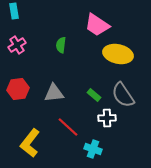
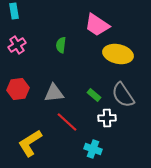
red line: moved 1 px left, 5 px up
yellow L-shape: rotated 20 degrees clockwise
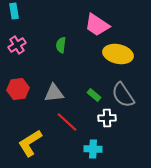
cyan cross: rotated 18 degrees counterclockwise
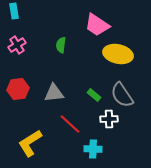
gray semicircle: moved 1 px left
white cross: moved 2 px right, 1 px down
red line: moved 3 px right, 2 px down
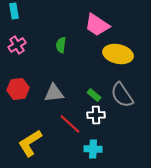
white cross: moved 13 px left, 4 px up
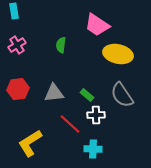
green rectangle: moved 7 px left
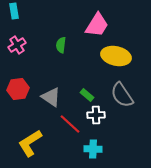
pink trapezoid: rotated 92 degrees counterclockwise
yellow ellipse: moved 2 px left, 2 px down
gray triangle: moved 3 px left, 4 px down; rotated 40 degrees clockwise
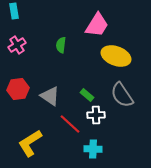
yellow ellipse: rotated 8 degrees clockwise
gray triangle: moved 1 px left, 1 px up
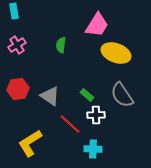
yellow ellipse: moved 3 px up
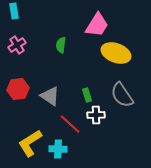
green rectangle: rotated 32 degrees clockwise
cyan cross: moved 35 px left
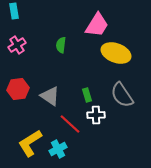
cyan cross: rotated 30 degrees counterclockwise
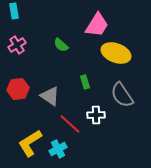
green semicircle: rotated 56 degrees counterclockwise
green rectangle: moved 2 px left, 13 px up
